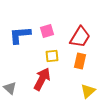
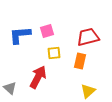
red trapezoid: moved 8 px right; rotated 135 degrees counterclockwise
yellow square: moved 2 px right, 3 px up
red arrow: moved 4 px left, 2 px up
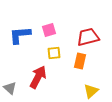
pink square: moved 2 px right, 1 px up
yellow triangle: moved 3 px right
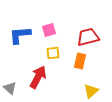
yellow square: moved 1 px left
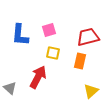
blue L-shape: rotated 80 degrees counterclockwise
yellow square: rotated 16 degrees clockwise
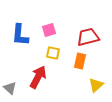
yellow triangle: moved 5 px right, 6 px up
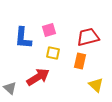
blue L-shape: moved 3 px right, 3 px down
red arrow: rotated 30 degrees clockwise
yellow triangle: rotated 35 degrees counterclockwise
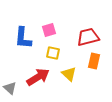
orange rectangle: moved 14 px right
yellow triangle: moved 27 px left, 11 px up
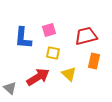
red trapezoid: moved 2 px left, 1 px up
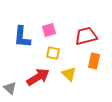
blue L-shape: moved 1 px left, 1 px up
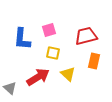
blue L-shape: moved 2 px down
yellow triangle: moved 1 px left
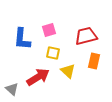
yellow triangle: moved 3 px up
gray triangle: moved 2 px right, 1 px down
